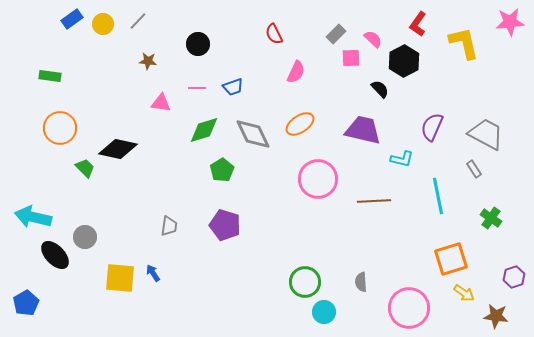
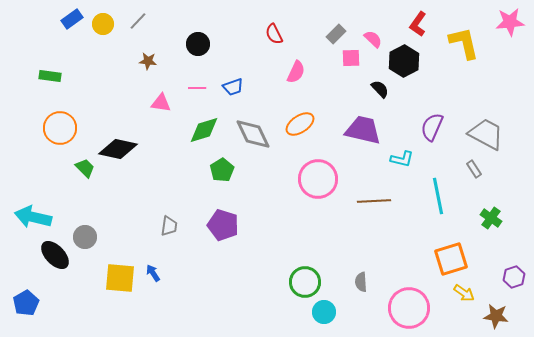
purple pentagon at (225, 225): moved 2 px left
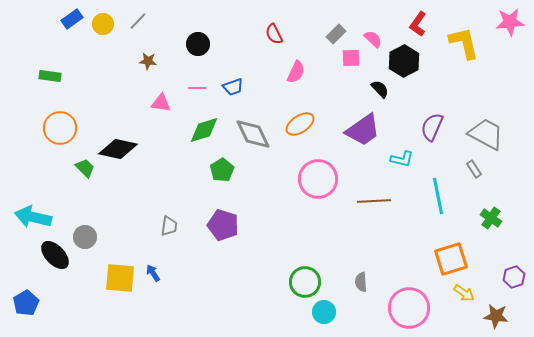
purple trapezoid at (363, 130): rotated 132 degrees clockwise
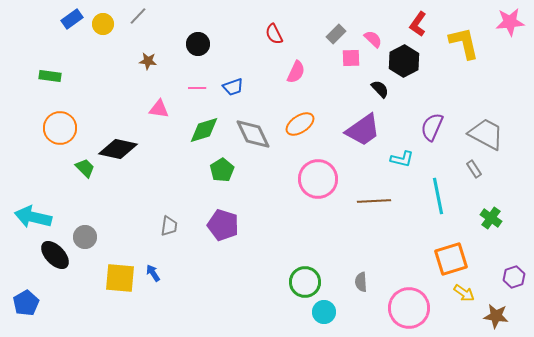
gray line at (138, 21): moved 5 px up
pink triangle at (161, 103): moved 2 px left, 6 px down
